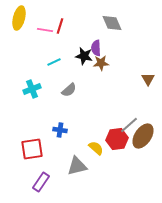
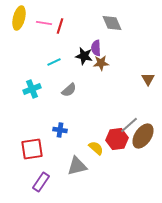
pink line: moved 1 px left, 7 px up
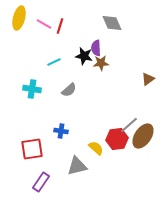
pink line: moved 1 px down; rotated 21 degrees clockwise
brown triangle: rotated 24 degrees clockwise
cyan cross: rotated 30 degrees clockwise
blue cross: moved 1 px right, 1 px down
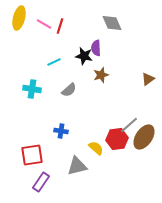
brown star: moved 12 px down; rotated 14 degrees counterclockwise
brown ellipse: moved 1 px right, 1 px down
red square: moved 6 px down
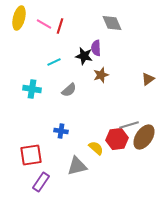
gray line: rotated 24 degrees clockwise
red square: moved 1 px left
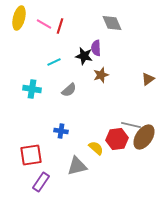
gray line: moved 2 px right; rotated 30 degrees clockwise
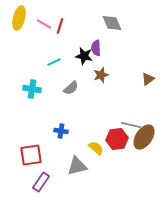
gray semicircle: moved 2 px right, 2 px up
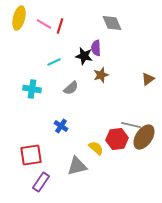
blue cross: moved 5 px up; rotated 24 degrees clockwise
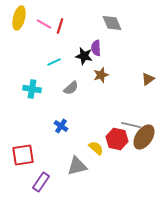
red hexagon: rotated 20 degrees clockwise
red square: moved 8 px left
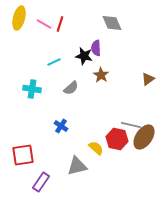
red line: moved 2 px up
brown star: rotated 21 degrees counterclockwise
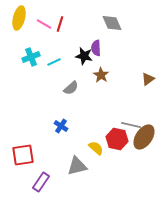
cyan cross: moved 1 px left, 32 px up; rotated 30 degrees counterclockwise
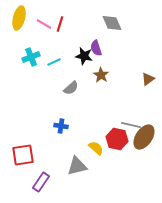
purple semicircle: rotated 14 degrees counterclockwise
blue cross: rotated 24 degrees counterclockwise
